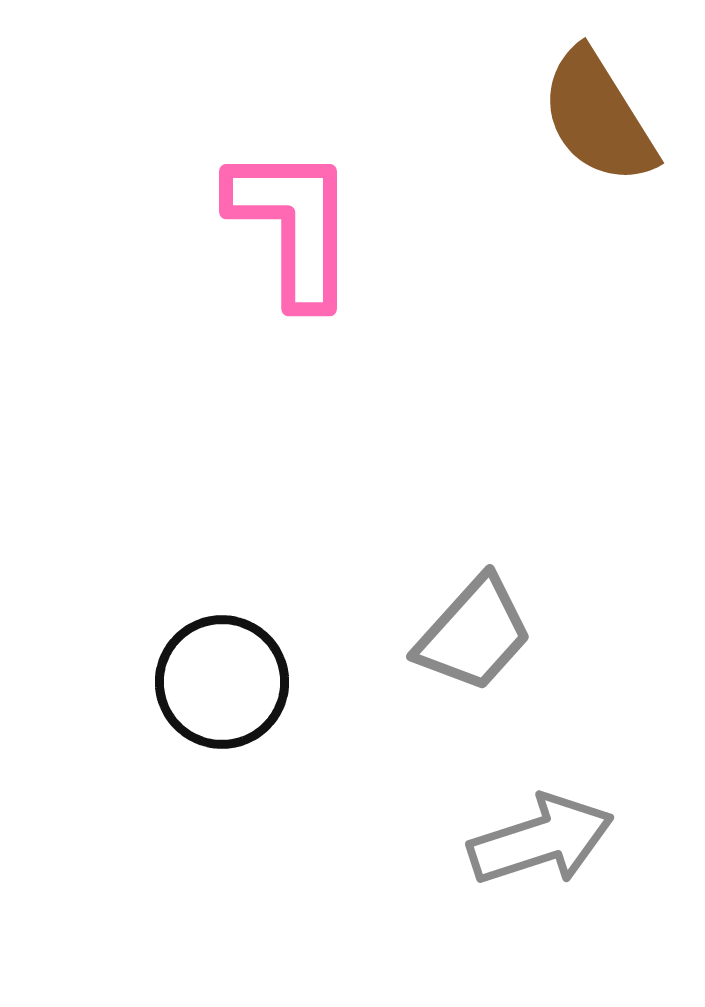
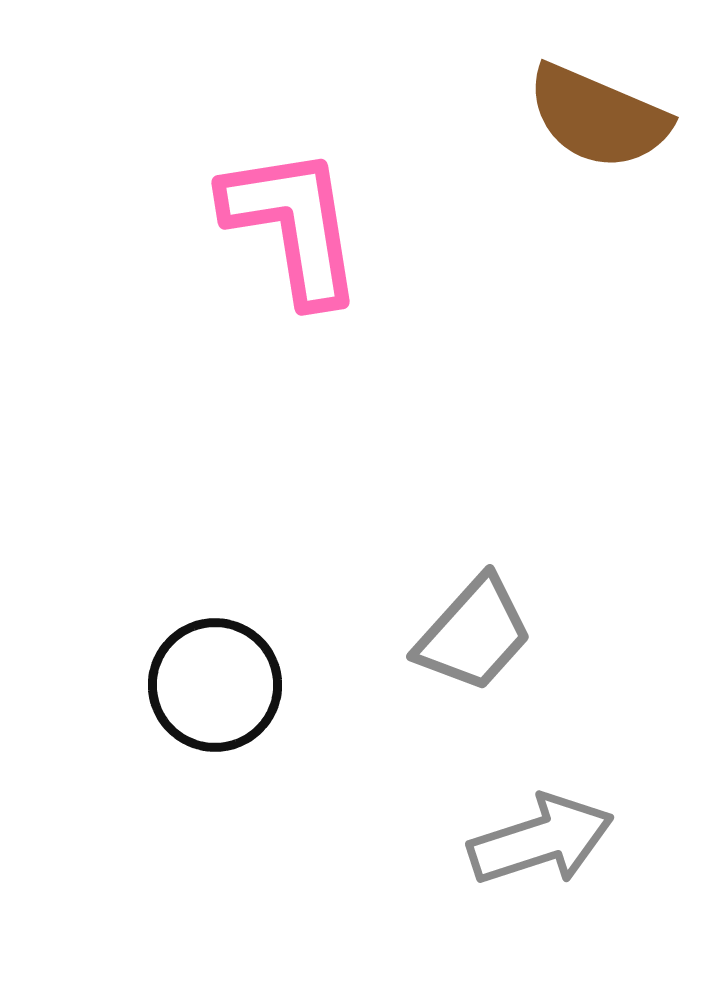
brown semicircle: rotated 35 degrees counterclockwise
pink L-shape: rotated 9 degrees counterclockwise
black circle: moved 7 px left, 3 px down
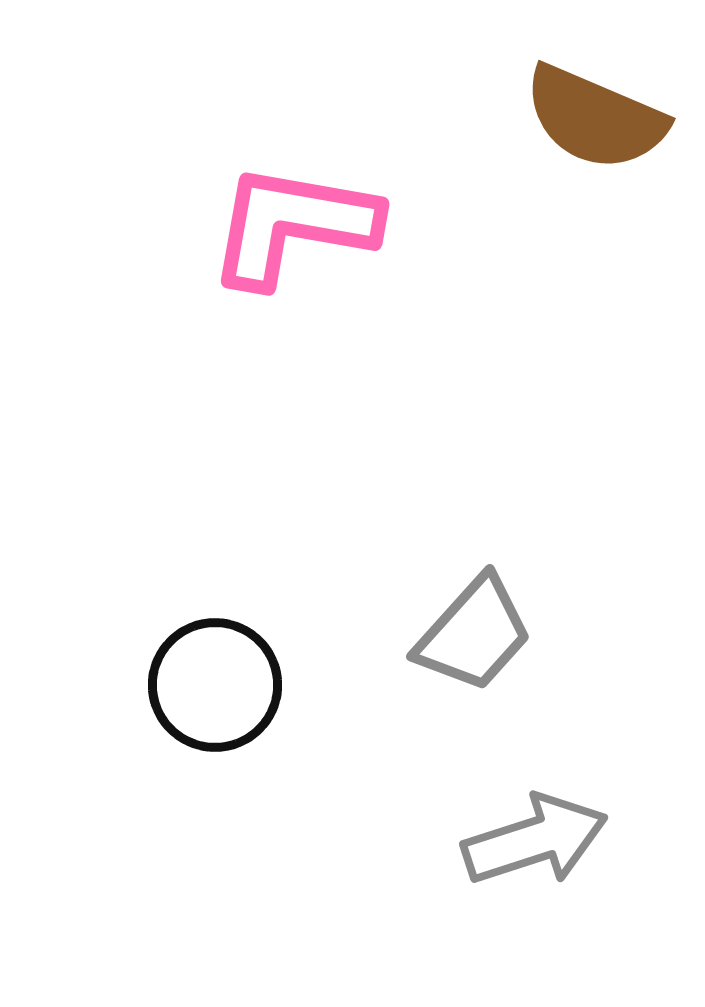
brown semicircle: moved 3 px left, 1 px down
pink L-shape: rotated 71 degrees counterclockwise
gray arrow: moved 6 px left
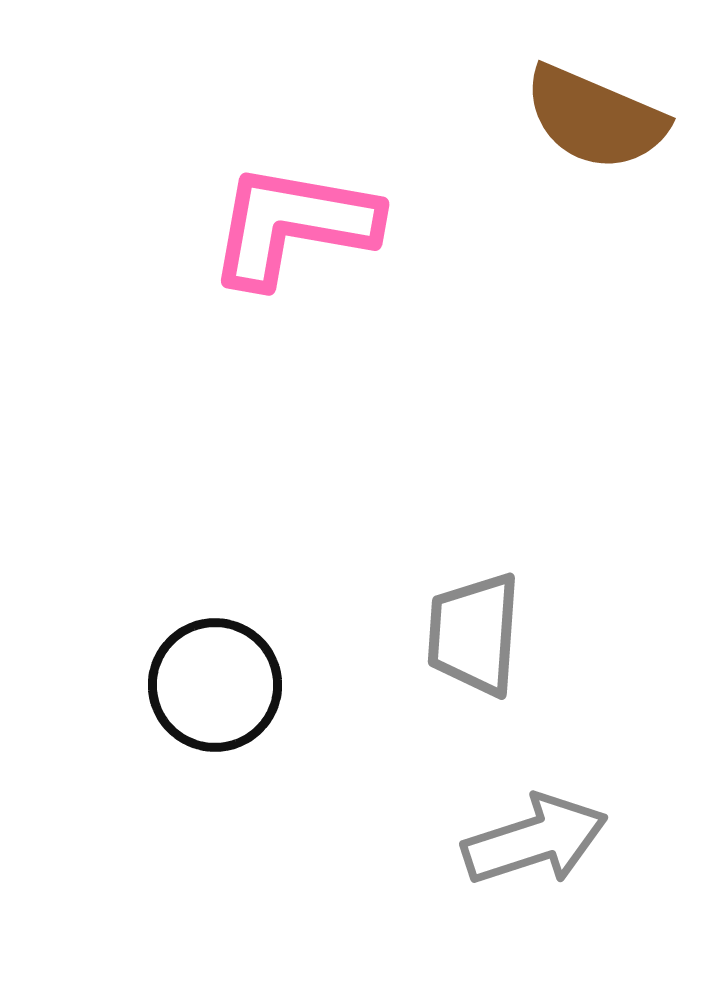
gray trapezoid: rotated 142 degrees clockwise
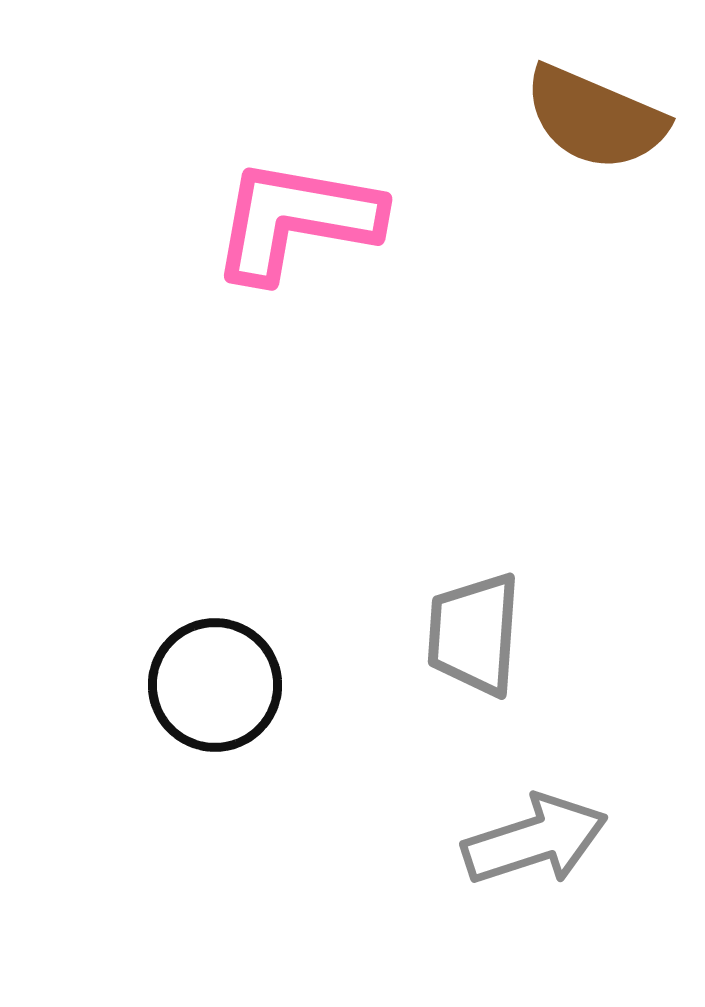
pink L-shape: moved 3 px right, 5 px up
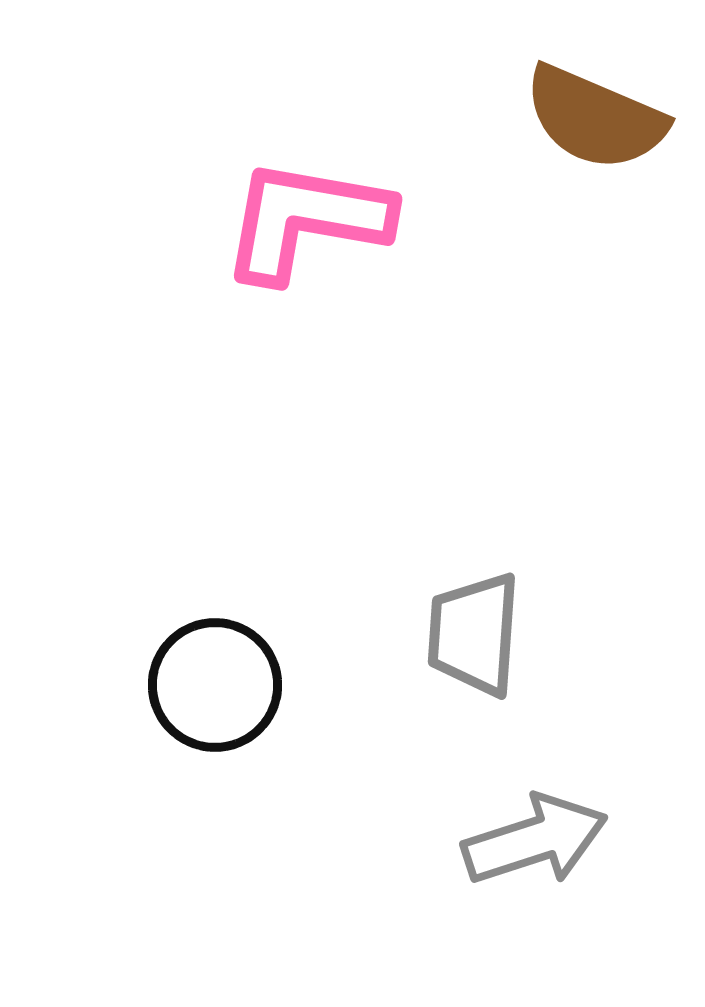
pink L-shape: moved 10 px right
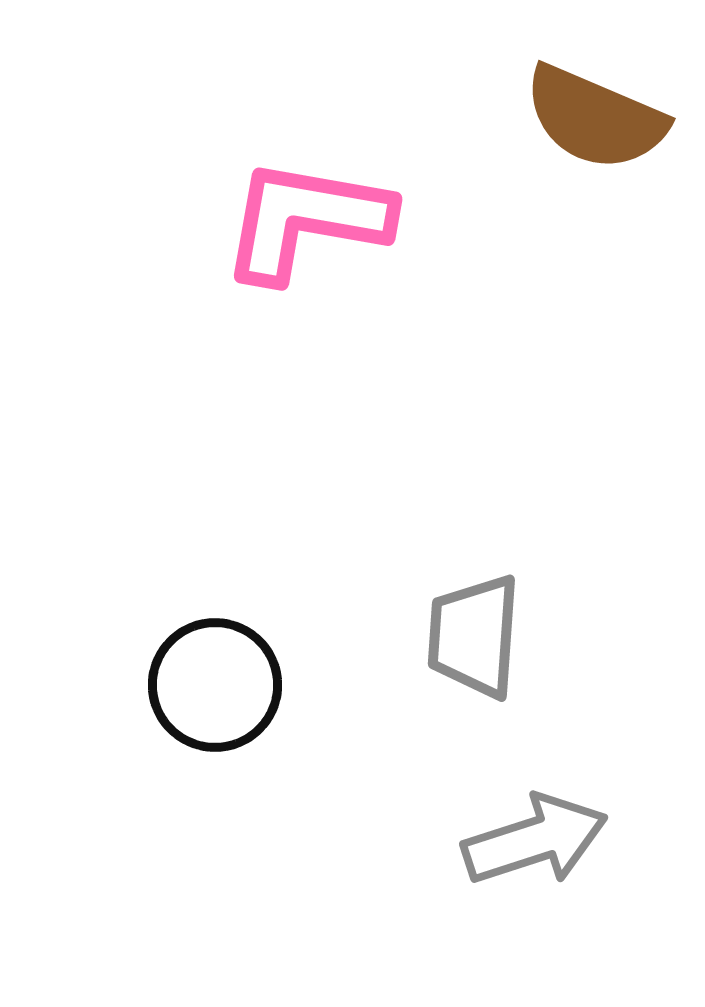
gray trapezoid: moved 2 px down
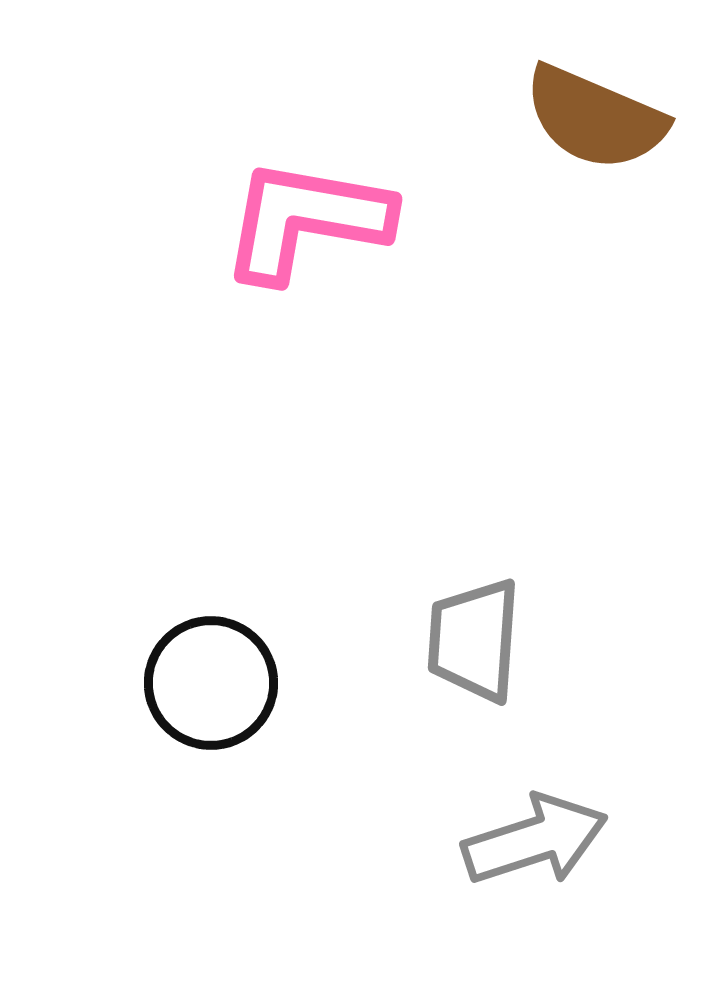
gray trapezoid: moved 4 px down
black circle: moved 4 px left, 2 px up
